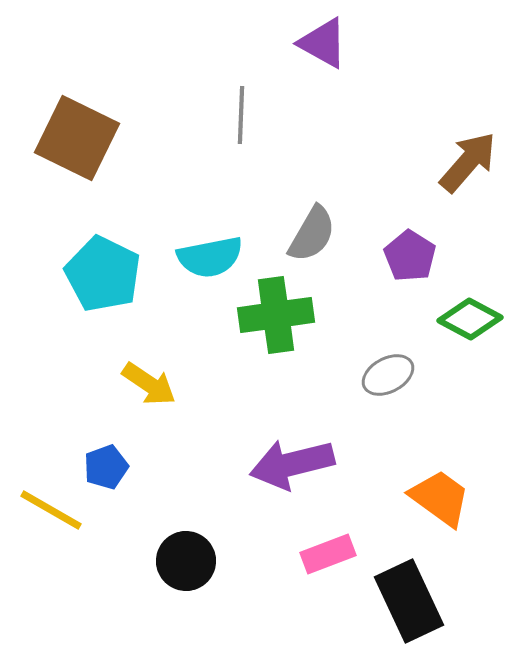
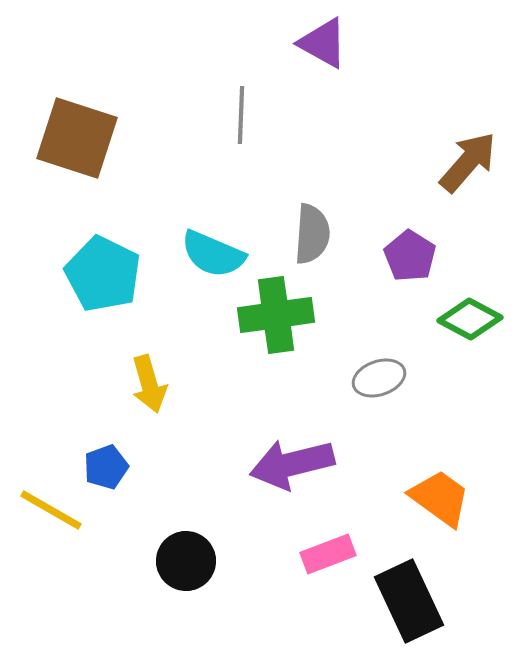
brown square: rotated 8 degrees counterclockwise
gray semicircle: rotated 26 degrees counterclockwise
cyan semicircle: moved 3 px right, 3 px up; rotated 34 degrees clockwise
gray ellipse: moved 9 px left, 3 px down; rotated 9 degrees clockwise
yellow arrow: rotated 40 degrees clockwise
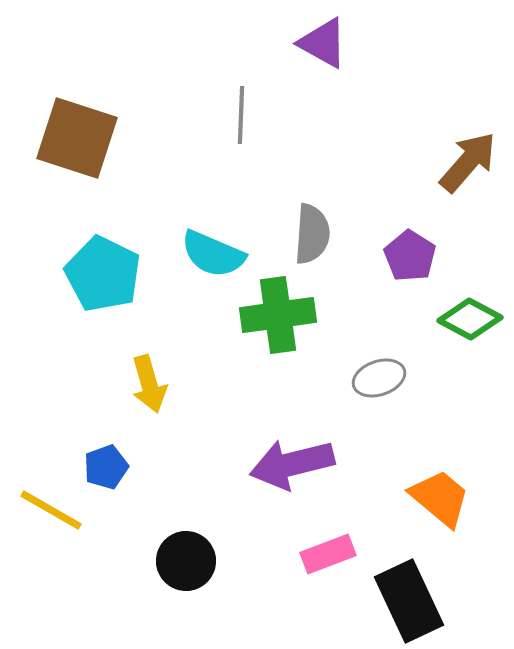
green cross: moved 2 px right
orange trapezoid: rotated 4 degrees clockwise
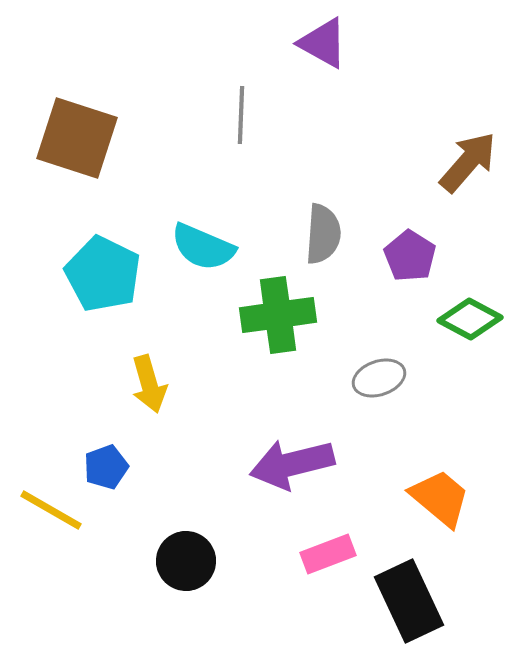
gray semicircle: moved 11 px right
cyan semicircle: moved 10 px left, 7 px up
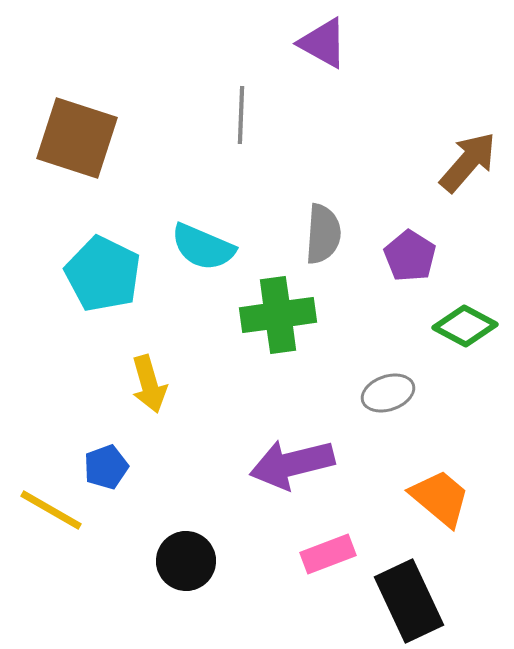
green diamond: moved 5 px left, 7 px down
gray ellipse: moved 9 px right, 15 px down
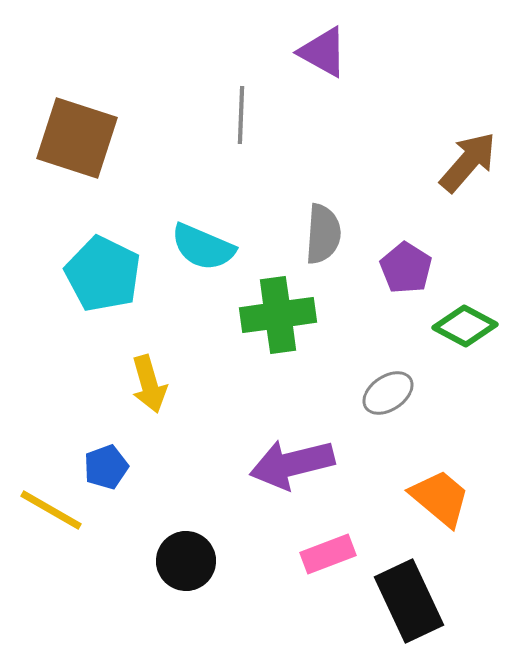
purple triangle: moved 9 px down
purple pentagon: moved 4 px left, 12 px down
gray ellipse: rotated 15 degrees counterclockwise
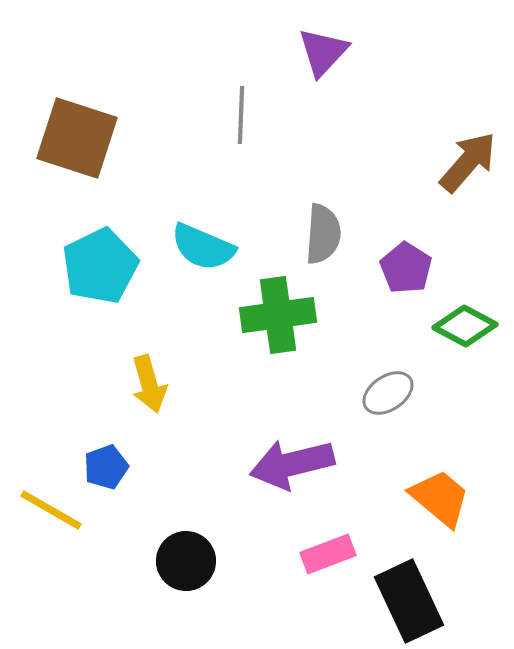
purple triangle: rotated 44 degrees clockwise
cyan pentagon: moved 3 px left, 8 px up; rotated 20 degrees clockwise
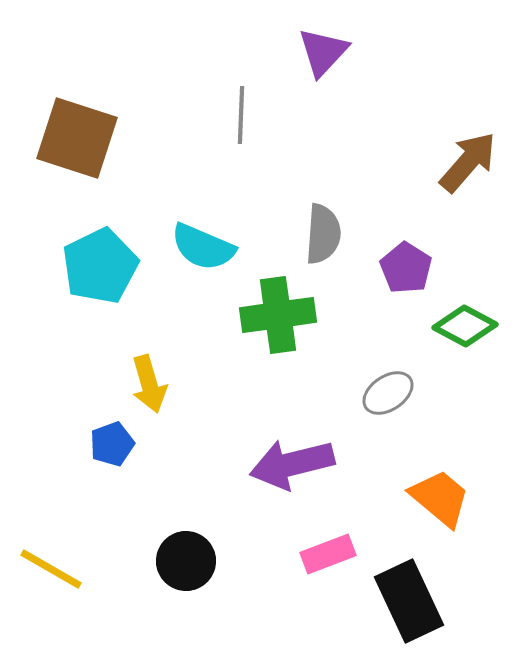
blue pentagon: moved 6 px right, 23 px up
yellow line: moved 59 px down
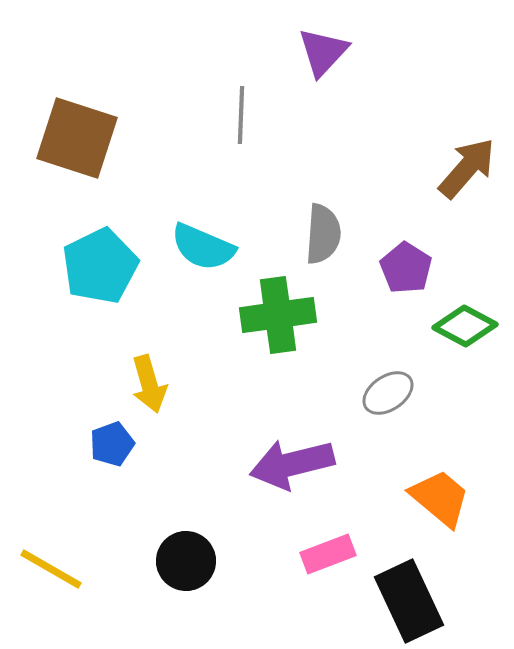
brown arrow: moved 1 px left, 6 px down
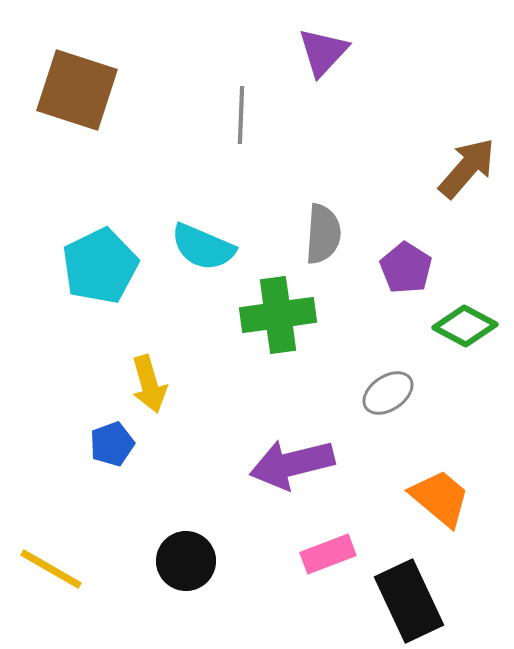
brown square: moved 48 px up
